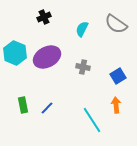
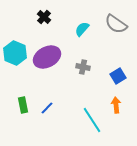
black cross: rotated 24 degrees counterclockwise
cyan semicircle: rotated 14 degrees clockwise
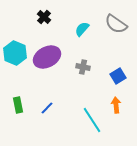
green rectangle: moved 5 px left
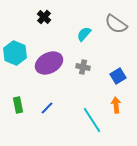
cyan semicircle: moved 2 px right, 5 px down
purple ellipse: moved 2 px right, 6 px down
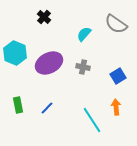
orange arrow: moved 2 px down
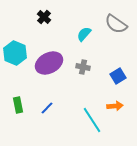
orange arrow: moved 1 px left, 1 px up; rotated 91 degrees clockwise
